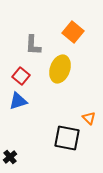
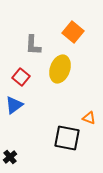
red square: moved 1 px down
blue triangle: moved 4 px left, 4 px down; rotated 18 degrees counterclockwise
orange triangle: rotated 24 degrees counterclockwise
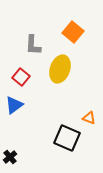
black square: rotated 12 degrees clockwise
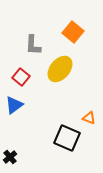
yellow ellipse: rotated 20 degrees clockwise
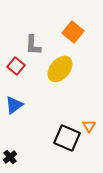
red square: moved 5 px left, 11 px up
orange triangle: moved 8 px down; rotated 40 degrees clockwise
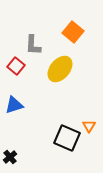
blue triangle: rotated 18 degrees clockwise
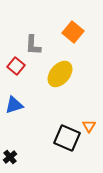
yellow ellipse: moved 5 px down
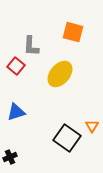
orange square: rotated 25 degrees counterclockwise
gray L-shape: moved 2 px left, 1 px down
blue triangle: moved 2 px right, 7 px down
orange triangle: moved 3 px right
black square: rotated 12 degrees clockwise
black cross: rotated 16 degrees clockwise
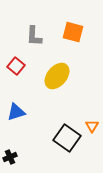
gray L-shape: moved 3 px right, 10 px up
yellow ellipse: moved 3 px left, 2 px down
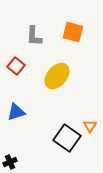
orange triangle: moved 2 px left
black cross: moved 5 px down
